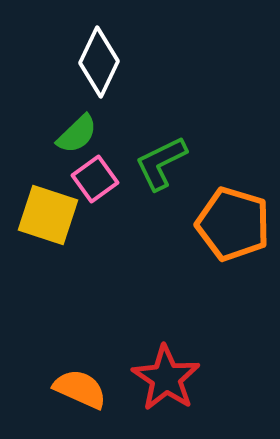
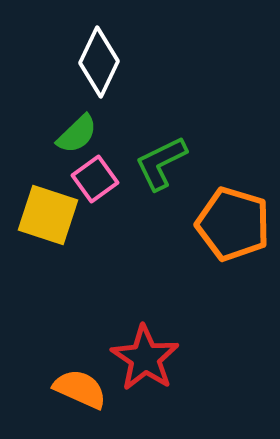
red star: moved 21 px left, 20 px up
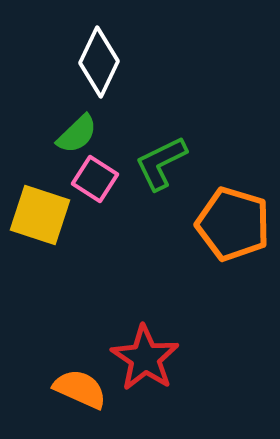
pink square: rotated 21 degrees counterclockwise
yellow square: moved 8 px left
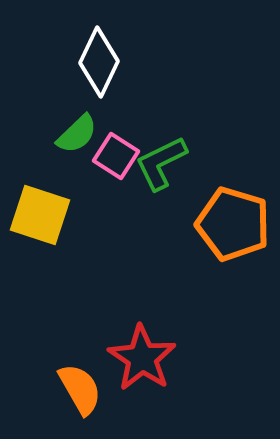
pink square: moved 21 px right, 23 px up
red star: moved 3 px left
orange semicircle: rotated 36 degrees clockwise
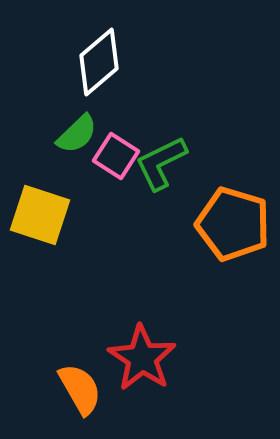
white diamond: rotated 24 degrees clockwise
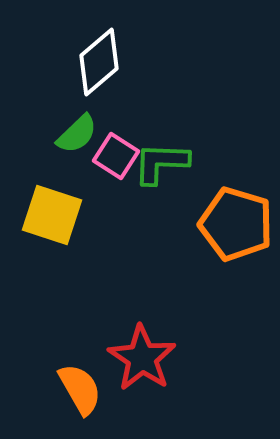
green L-shape: rotated 28 degrees clockwise
yellow square: moved 12 px right
orange pentagon: moved 3 px right
